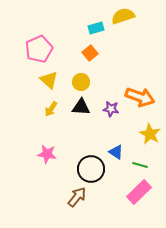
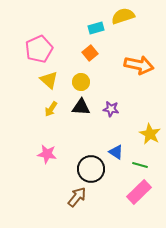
orange arrow: moved 1 px left, 32 px up; rotated 8 degrees counterclockwise
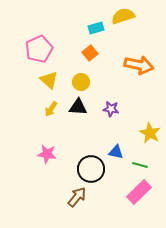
black triangle: moved 3 px left
yellow star: moved 1 px up
blue triangle: rotated 21 degrees counterclockwise
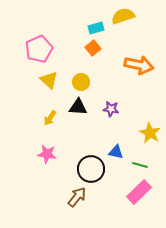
orange square: moved 3 px right, 5 px up
yellow arrow: moved 1 px left, 9 px down
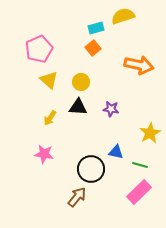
yellow star: rotated 15 degrees clockwise
pink star: moved 3 px left
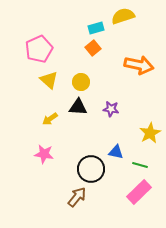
yellow arrow: moved 1 px down; rotated 21 degrees clockwise
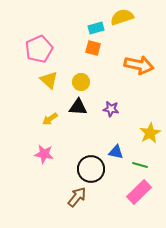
yellow semicircle: moved 1 px left, 1 px down
orange square: rotated 35 degrees counterclockwise
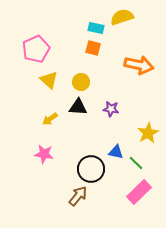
cyan rectangle: rotated 28 degrees clockwise
pink pentagon: moved 3 px left
yellow star: moved 2 px left
green line: moved 4 px left, 2 px up; rotated 28 degrees clockwise
brown arrow: moved 1 px right, 1 px up
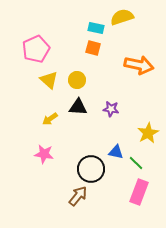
yellow circle: moved 4 px left, 2 px up
pink rectangle: rotated 25 degrees counterclockwise
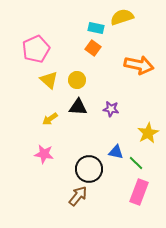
orange square: rotated 21 degrees clockwise
black circle: moved 2 px left
